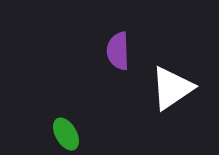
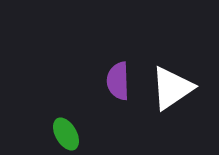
purple semicircle: moved 30 px down
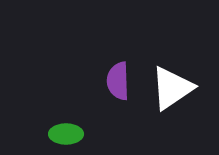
green ellipse: rotated 60 degrees counterclockwise
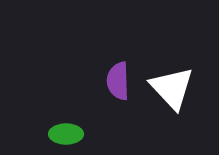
white triangle: rotated 39 degrees counterclockwise
